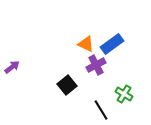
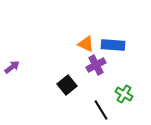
blue rectangle: moved 1 px right, 1 px down; rotated 40 degrees clockwise
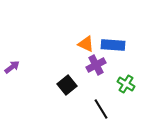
green cross: moved 2 px right, 10 px up
black line: moved 1 px up
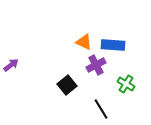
orange triangle: moved 2 px left, 2 px up
purple arrow: moved 1 px left, 2 px up
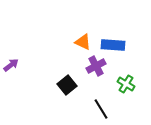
orange triangle: moved 1 px left
purple cross: moved 1 px down
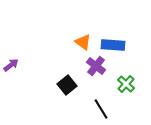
orange triangle: rotated 12 degrees clockwise
purple cross: rotated 24 degrees counterclockwise
green cross: rotated 12 degrees clockwise
